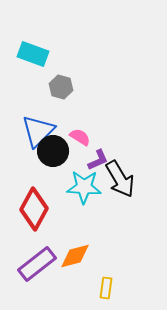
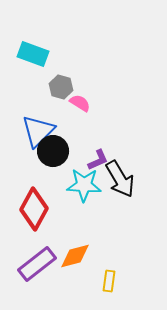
pink semicircle: moved 34 px up
cyan star: moved 2 px up
yellow rectangle: moved 3 px right, 7 px up
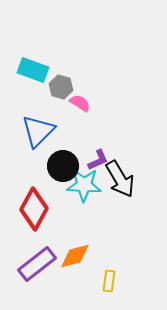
cyan rectangle: moved 16 px down
black circle: moved 10 px right, 15 px down
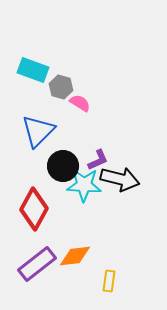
black arrow: rotated 45 degrees counterclockwise
orange diamond: rotated 8 degrees clockwise
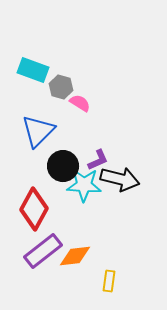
purple rectangle: moved 6 px right, 13 px up
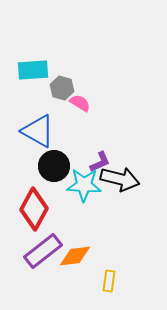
cyan rectangle: rotated 24 degrees counterclockwise
gray hexagon: moved 1 px right, 1 px down
blue triangle: rotated 45 degrees counterclockwise
purple L-shape: moved 2 px right, 2 px down
black circle: moved 9 px left
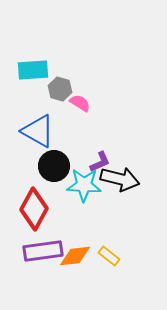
gray hexagon: moved 2 px left, 1 px down
purple rectangle: rotated 30 degrees clockwise
yellow rectangle: moved 25 px up; rotated 60 degrees counterclockwise
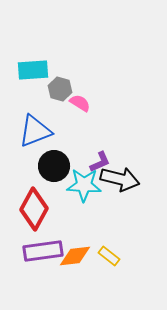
blue triangle: moved 3 px left; rotated 51 degrees counterclockwise
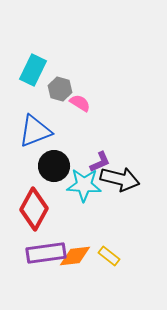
cyan rectangle: rotated 60 degrees counterclockwise
purple rectangle: moved 3 px right, 2 px down
